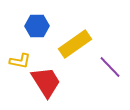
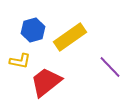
blue hexagon: moved 4 px left, 4 px down; rotated 15 degrees counterclockwise
yellow rectangle: moved 5 px left, 7 px up
red trapezoid: rotated 96 degrees counterclockwise
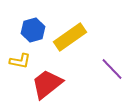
purple line: moved 2 px right, 2 px down
red trapezoid: moved 1 px right, 2 px down
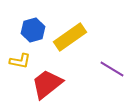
purple line: rotated 15 degrees counterclockwise
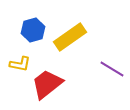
yellow L-shape: moved 3 px down
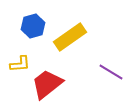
blue hexagon: moved 4 px up
yellow L-shape: rotated 15 degrees counterclockwise
purple line: moved 1 px left, 3 px down
